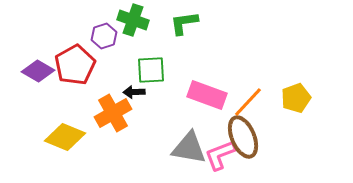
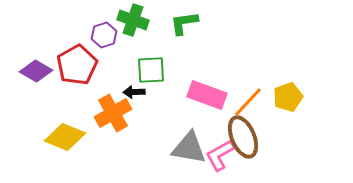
purple hexagon: moved 1 px up
red pentagon: moved 2 px right
purple diamond: moved 2 px left
yellow pentagon: moved 8 px left, 1 px up
pink L-shape: rotated 8 degrees counterclockwise
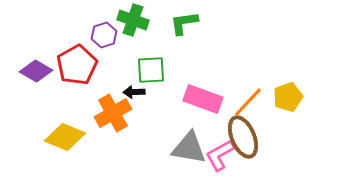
pink rectangle: moved 4 px left, 4 px down
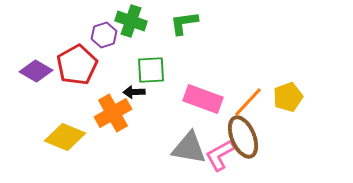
green cross: moved 2 px left, 1 px down
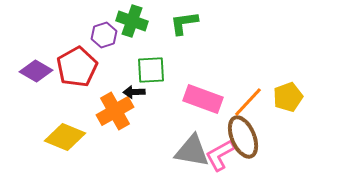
green cross: moved 1 px right
red pentagon: moved 2 px down
orange cross: moved 2 px right, 2 px up
gray triangle: moved 3 px right, 3 px down
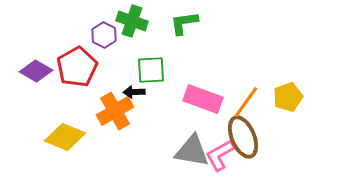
purple hexagon: rotated 15 degrees counterclockwise
orange line: moved 2 px left; rotated 8 degrees counterclockwise
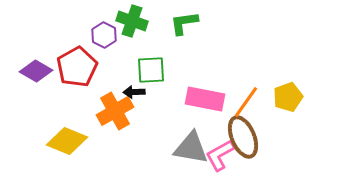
pink rectangle: moved 2 px right; rotated 9 degrees counterclockwise
yellow diamond: moved 2 px right, 4 px down
gray triangle: moved 1 px left, 3 px up
